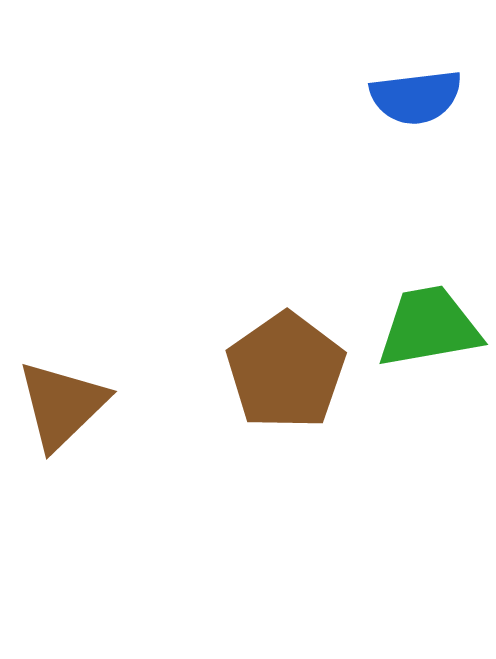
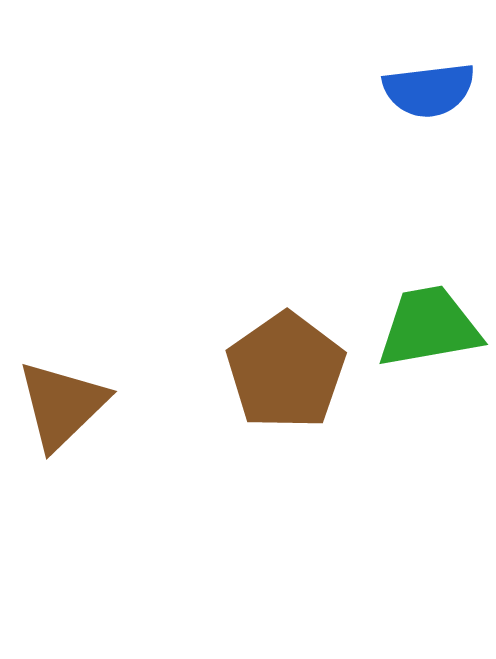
blue semicircle: moved 13 px right, 7 px up
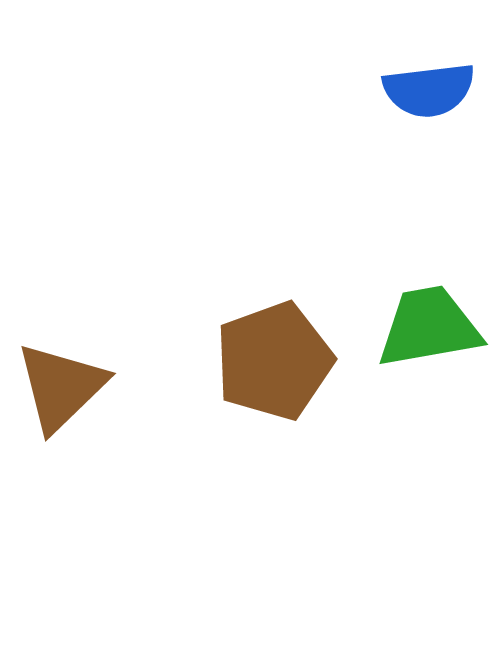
brown pentagon: moved 12 px left, 10 px up; rotated 15 degrees clockwise
brown triangle: moved 1 px left, 18 px up
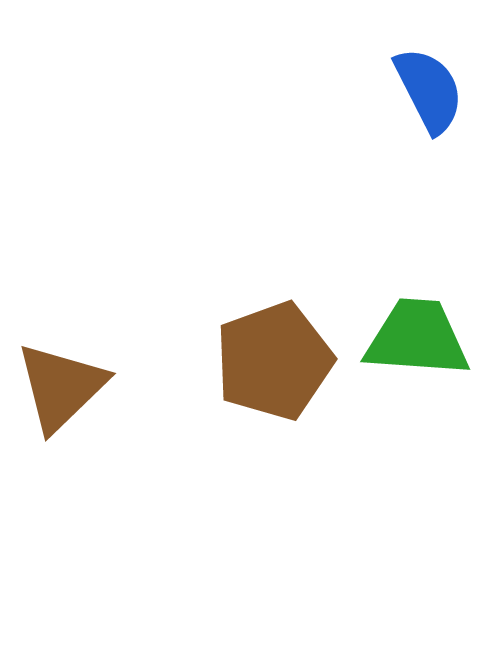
blue semicircle: rotated 110 degrees counterclockwise
green trapezoid: moved 12 px left, 11 px down; rotated 14 degrees clockwise
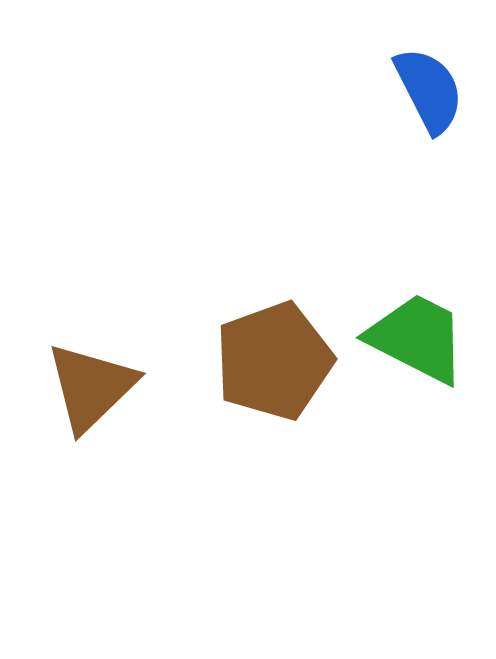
green trapezoid: rotated 23 degrees clockwise
brown triangle: moved 30 px right
